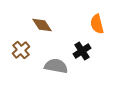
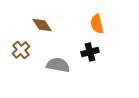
black cross: moved 8 px right, 1 px down; rotated 18 degrees clockwise
gray semicircle: moved 2 px right, 1 px up
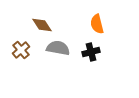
black cross: moved 1 px right
gray semicircle: moved 17 px up
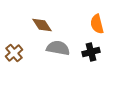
brown cross: moved 7 px left, 3 px down
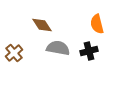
black cross: moved 2 px left, 1 px up
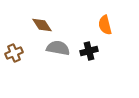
orange semicircle: moved 8 px right, 1 px down
brown cross: rotated 18 degrees clockwise
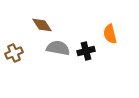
orange semicircle: moved 5 px right, 9 px down
black cross: moved 3 px left
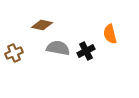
brown diamond: rotated 45 degrees counterclockwise
black cross: rotated 12 degrees counterclockwise
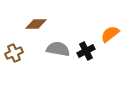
brown diamond: moved 6 px left, 1 px up; rotated 10 degrees counterclockwise
orange semicircle: rotated 66 degrees clockwise
gray semicircle: moved 1 px down
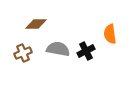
orange semicircle: rotated 60 degrees counterclockwise
brown cross: moved 9 px right
